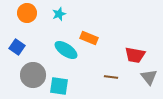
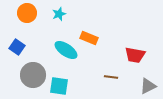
gray triangle: moved 1 px left, 9 px down; rotated 42 degrees clockwise
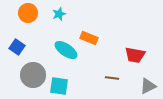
orange circle: moved 1 px right
brown line: moved 1 px right, 1 px down
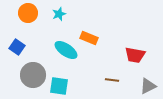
brown line: moved 2 px down
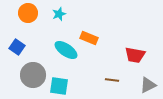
gray triangle: moved 1 px up
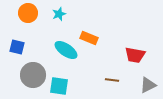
blue square: rotated 21 degrees counterclockwise
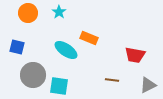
cyan star: moved 2 px up; rotated 16 degrees counterclockwise
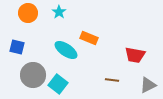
cyan square: moved 1 px left, 2 px up; rotated 30 degrees clockwise
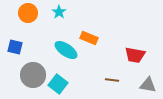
blue square: moved 2 px left
gray triangle: rotated 36 degrees clockwise
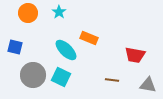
cyan ellipse: rotated 10 degrees clockwise
cyan square: moved 3 px right, 7 px up; rotated 12 degrees counterclockwise
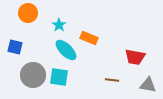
cyan star: moved 13 px down
red trapezoid: moved 2 px down
cyan square: moved 2 px left; rotated 18 degrees counterclockwise
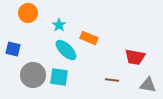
blue square: moved 2 px left, 2 px down
